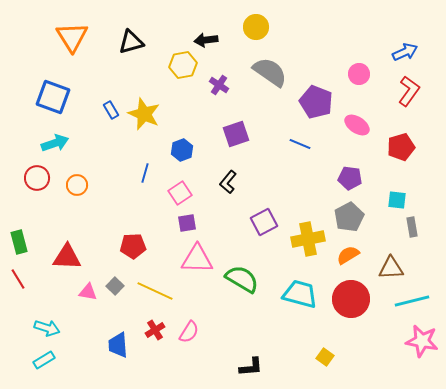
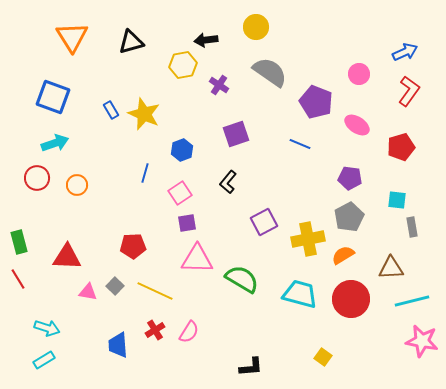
orange semicircle at (348, 255): moved 5 px left
yellow square at (325, 357): moved 2 px left
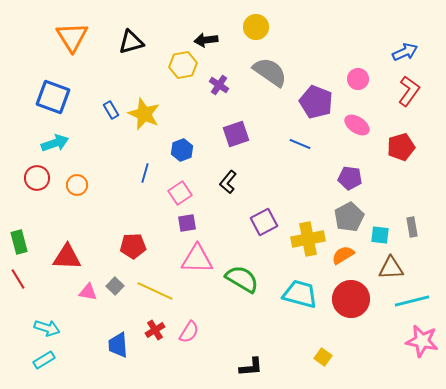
pink circle at (359, 74): moved 1 px left, 5 px down
cyan square at (397, 200): moved 17 px left, 35 px down
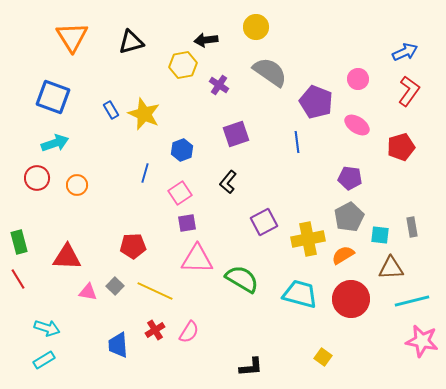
blue line at (300, 144): moved 3 px left, 2 px up; rotated 60 degrees clockwise
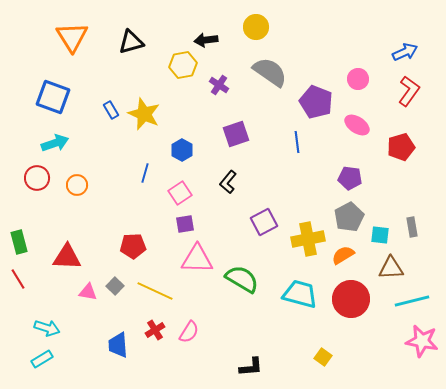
blue hexagon at (182, 150): rotated 10 degrees counterclockwise
purple square at (187, 223): moved 2 px left, 1 px down
cyan rectangle at (44, 360): moved 2 px left, 1 px up
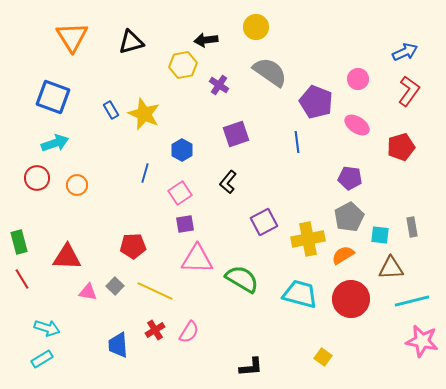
red line at (18, 279): moved 4 px right
